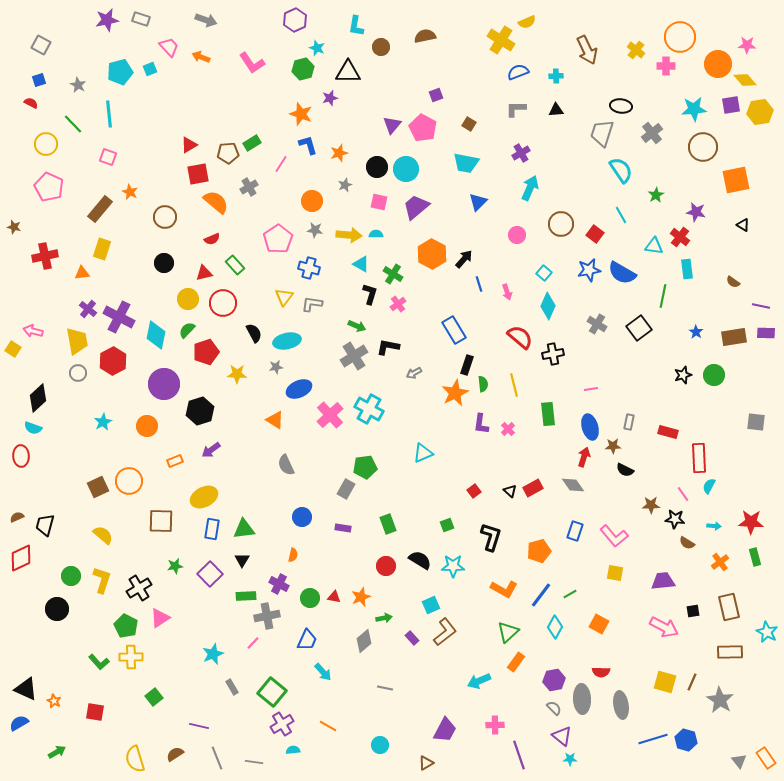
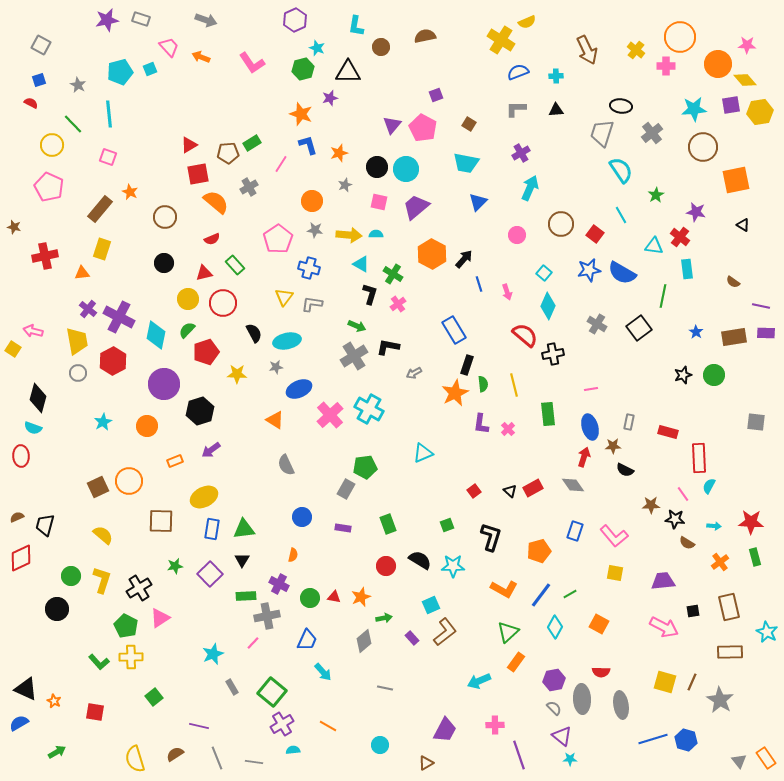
yellow circle at (46, 144): moved 6 px right, 1 px down
red semicircle at (520, 337): moved 5 px right, 2 px up
black diamond at (38, 398): rotated 32 degrees counterclockwise
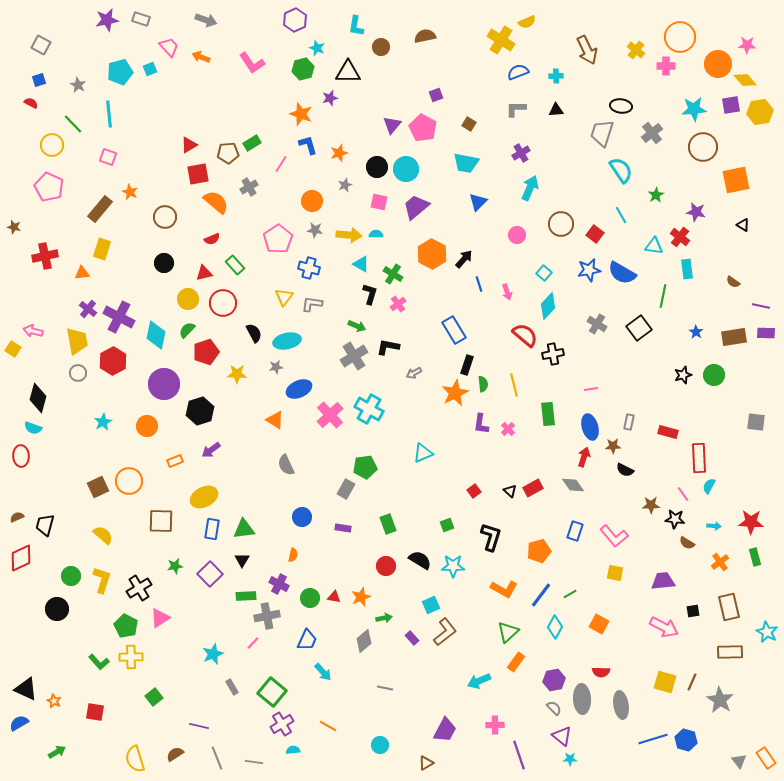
cyan diamond at (548, 306): rotated 20 degrees clockwise
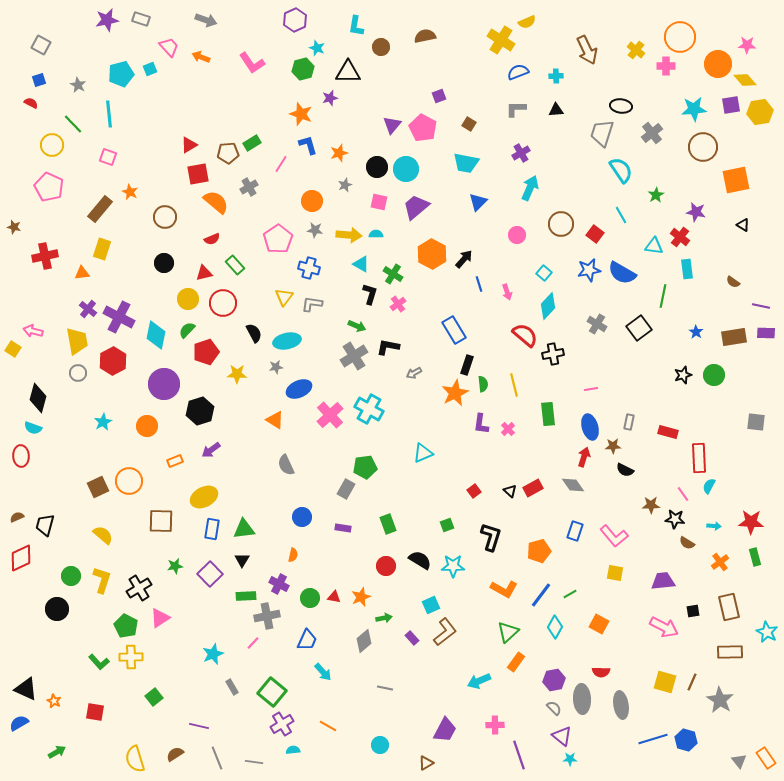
cyan pentagon at (120, 72): moved 1 px right, 2 px down
purple square at (436, 95): moved 3 px right, 1 px down
